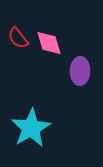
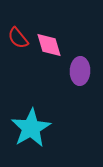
pink diamond: moved 2 px down
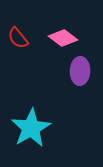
pink diamond: moved 14 px right, 7 px up; rotated 36 degrees counterclockwise
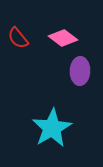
cyan star: moved 21 px right
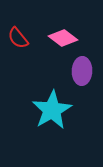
purple ellipse: moved 2 px right
cyan star: moved 18 px up
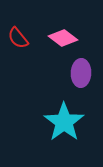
purple ellipse: moved 1 px left, 2 px down
cyan star: moved 12 px right, 12 px down; rotated 6 degrees counterclockwise
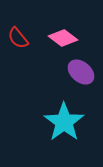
purple ellipse: moved 1 px up; rotated 52 degrees counterclockwise
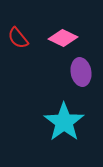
pink diamond: rotated 12 degrees counterclockwise
purple ellipse: rotated 40 degrees clockwise
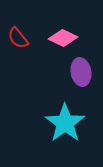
cyan star: moved 1 px right, 1 px down
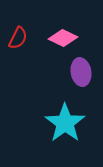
red semicircle: rotated 115 degrees counterclockwise
